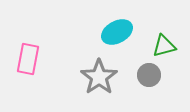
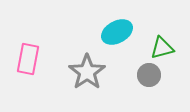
green triangle: moved 2 px left, 2 px down
gray star: moved 12 px left, 5 px up
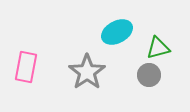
green triangle: moved 4 px left
pink rectangle: moved 2 px left, 8 px down
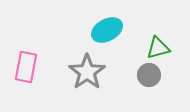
cyan ellipse: moved 10 px left, 2 px up
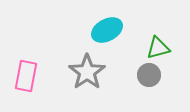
pink rectangle: moved 9 px down
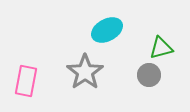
green triangle: moved 3 px right
gray star: moved 2 px left
pink rectangle: moved 5 px down
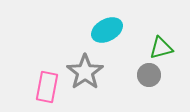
pink rectangle: moved 21 px right, 6 px down
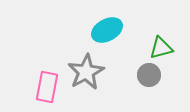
gray star: moved 1 px right; rotated 6 degrees clockwise
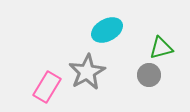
gray star: moved 1 px right
pink rectangle: rotated 20 degrees clockwise
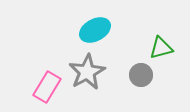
cyan ellipse: moved 12 px left
gray circle: moved 8 px left
